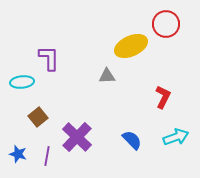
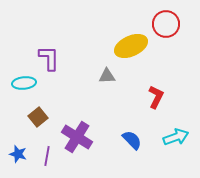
cyan ellipse: moved 2 px right, 1 px down
red L-shape: moved 7 px left
purple cross: rotated 12 degrees counterclockwise
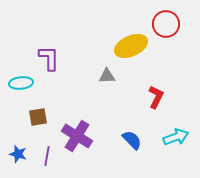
cyan ellipse: moved 3 px left
brown square: rotated 30 degrees clockwise
purple cross: moved 1 px up
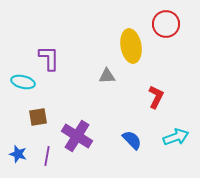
yellow ellipse: rotated 76 degrees counterclockwise
cyan ellipse: moved 2 px right, 1 px up; rotated 20 degrees clockwise
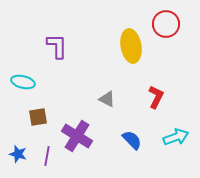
purple L-shape: moved 8 px right, 12 px up
gray triangle: moved 23 px down; rotated 30 degrees clockwise
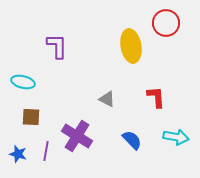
red circle: moved 1 px up
red L-shape: rotated 30 degrees counterclockwise
brown square: moved 7 px left; rotated 12 degrees clockwise
cyan arrow: rotated 30 degrees clockwise
purple line: moved 1 px left, 5 px up
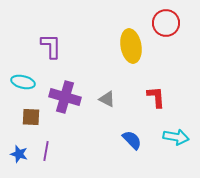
purple L-shape: moved 6 px left
purple cross: moved 12 px left, 39 px up; rotated 16 degrees counterclockwise
blue star: moved 1 px right
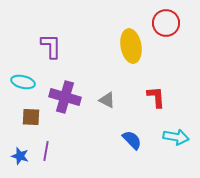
gray triangle: moved 1 px down
blue star: moved 1 px right, 2 px down
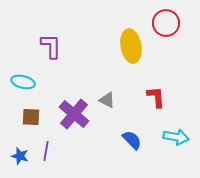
purple cross: moved 9 px right, 17 px down; rotated 24 degrees clockwise
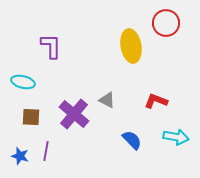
red L-shape: moved 4 px down; rotated 65 degrees counterclockwise
